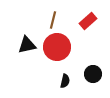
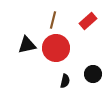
red circle: moved 1 px left, 1 px down
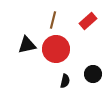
red circle: moved 1 px down
